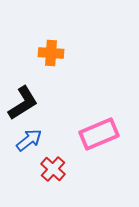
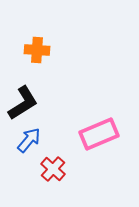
orange cross: moved 14 px left, 3 px up
blue arrow: rotated 12 degrees counterclockwise
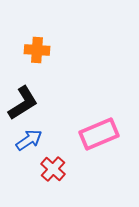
blue arrow: rotated 16 degrees clockwise
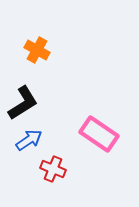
orange cross: rotated 25 degrees clockwise
pink rectangle: rotated 57 degrees clockwise
red cross: rotated 20 degrees counterclockwise
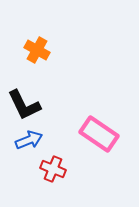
black L-shape: moved 1 px right, 2 px down; rotated 96 degrees clockwise
blue arrow: rotated 12 degrees clockwise
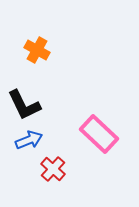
pink rectangle: rotated 9 degrees clockwise
red cross: rotated 20 degrees clockwise
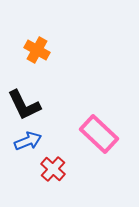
blue arrow: moved 1 px left, 1 px down
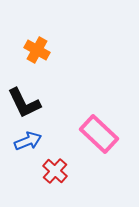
black L-shape: moved 2 px up
red cross: moved 2 px right, 2 px down
